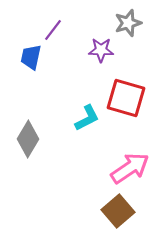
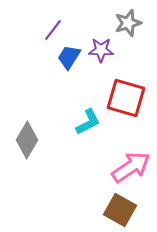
blue trapezoid: moved 38 px right; rotated 20 degrees clockwise
cyan L-shape: moved 1 px right, 4 px down
gray diamond: moved 1 px left, 1 px down
pink arrow: moved 1 px right, 1 px up
brown square: moved 2 px right, 1 px up; rotated 20 degrees counterclockwise
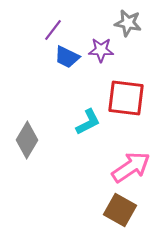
gray star: rotated 28 degrees clockwise
blue trapezoid: moved 2 px left; rotated 96 degrees counterclockwise
red square: rotated 9 degrees counterclockwise
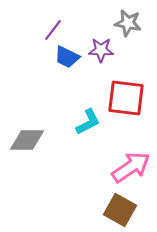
gray diamond: rotated 60 degrees clockwise
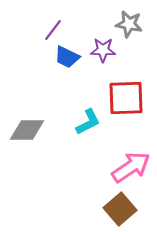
gray star: moved 1 px right, 1 px down
purple star: moved 2 px right
red square: rotated 9 degrees counterclockwise
gray diamond: moved 10 px up
brown square: moved 1 px up; rotated 20 degrees clockwise
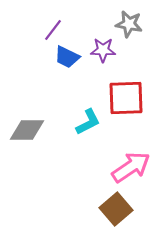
brown square: moved 4 px left
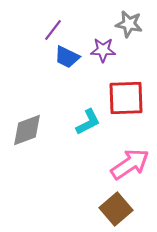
gray diamond: rotated 21 degrees counterclockwise
pink arrow: moved 1 px left, 3 px up
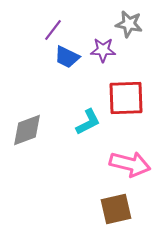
pink arrow: rotated 48 degrees clockwise
brown square: rotated 28 degrees clockwise
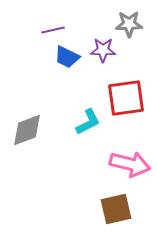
gray star: rotated 12 degrees counterclockwise
purple line: rotated 40 degrees clockwise
red square: rotated 6 degrees counterclockwise
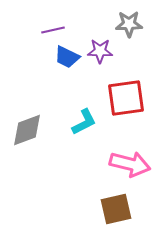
purple star: moved 3 px left, 1 px down
cyan L-shape: moved 4 px left
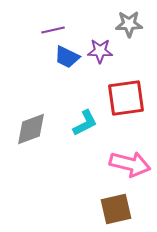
cyan L-shape: moved 1 px right, 1 px down
gray diamond: moved 4 px right, 1 px up
